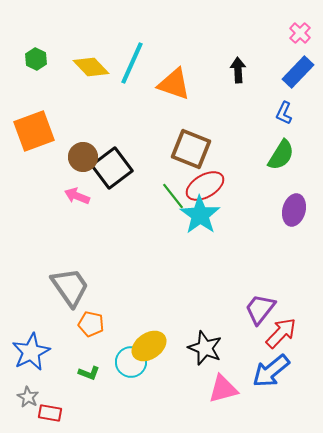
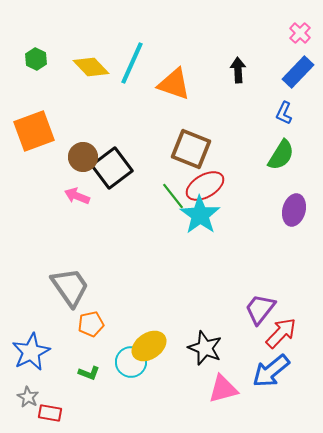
orange pentagon: rotated 25 degrees counterclockwise
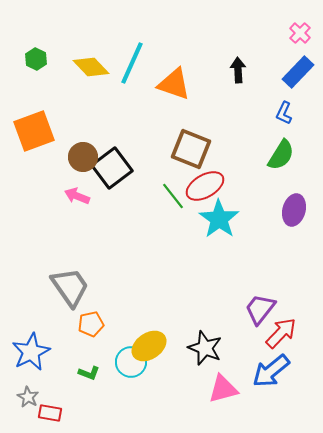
cyan star: moved 19 px right, 4 px down
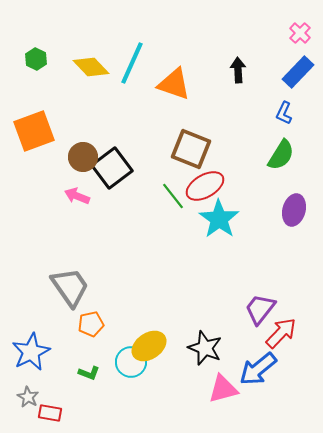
blue arrow: moved 13 px left, 2 px up
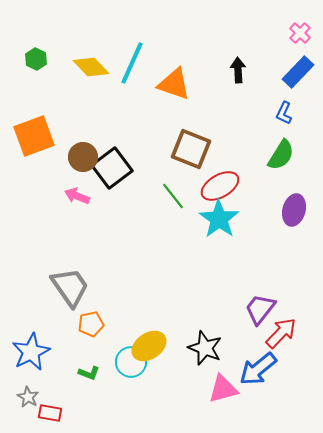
orange square: moved 5 px down
red ellipse: moved 15 px right
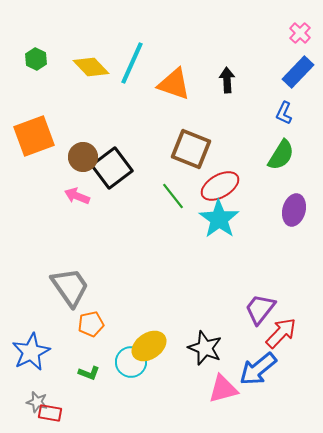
black arrow: moved 11 px left, 10 px down
gray star: moved 9 px right, 5 px down; rotated 15 degrees counterclockwise
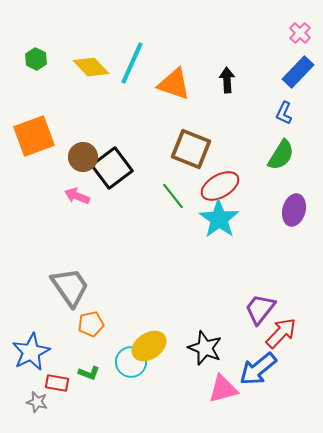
red rectangle: moved 7 px right, 30 px up
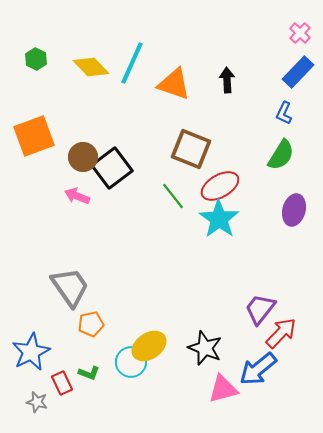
red rectangle: moved 5 px right; rotated 55 degrees clockwise
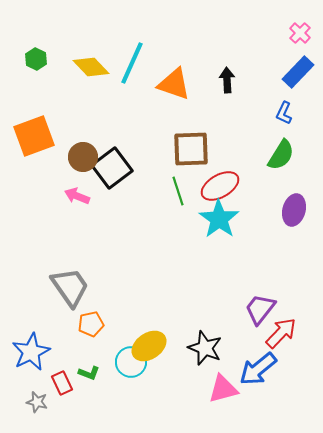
brown square: rotated 24 degrees counterclockwise
green line: moved 5 px right, 5 px up; rotated 20 degrees clockwise
